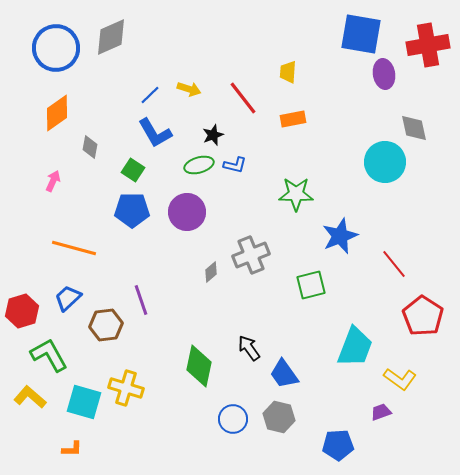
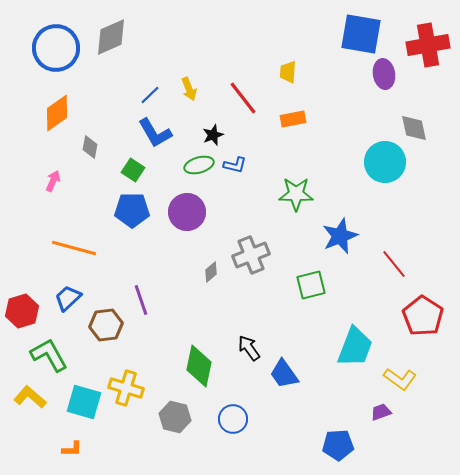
yellow arrow at (189, 89): rotated 50 degrees clockwise
gray hexagon at (279, 417): moved 104 px left
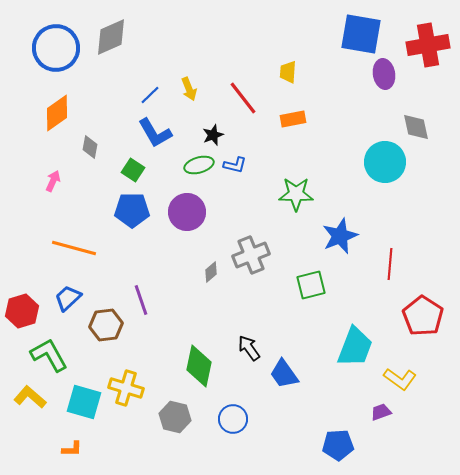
gray diamond at (414, 128): moved 2 px right, 1 px up
red line at (394, 264): moved 4 px left; rotated 44 degrees clockwise
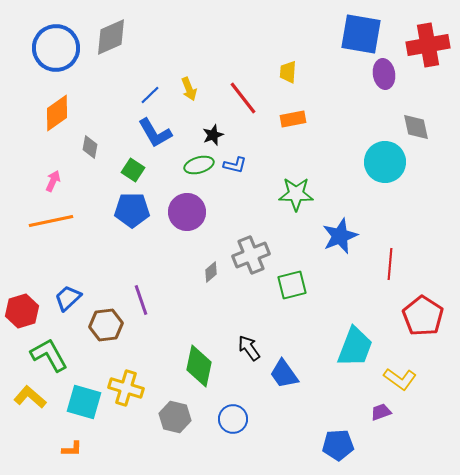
orange line at (74, 248): moved 23 px left, 27 px up; rotated 27 degrees counterclockwise
green square at (311, 285): moved 19 px left
